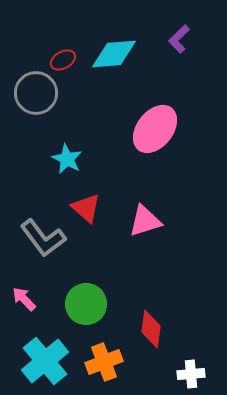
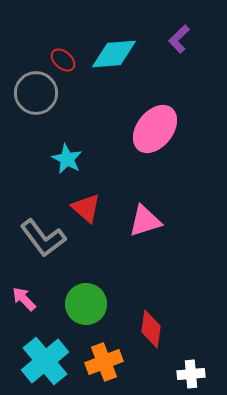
red ellipse: rotated 70 degrees clockwise
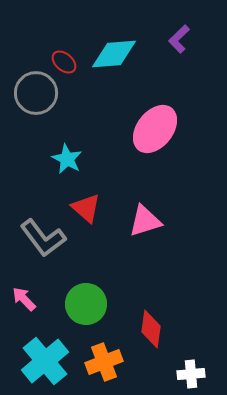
red ellipse: moved 1 px right, 2 px down
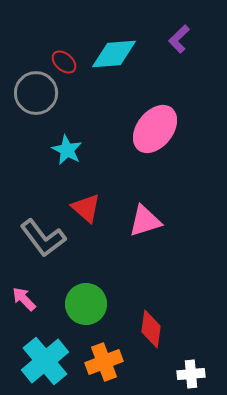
cyan star: moved 9 px up
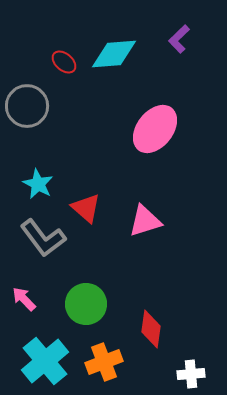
gray circle: moved 9 px left, 13 px down
cyan star: moved 29 px left, 34 px down
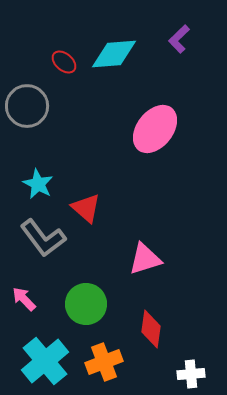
pink triangle: moved 38 px down
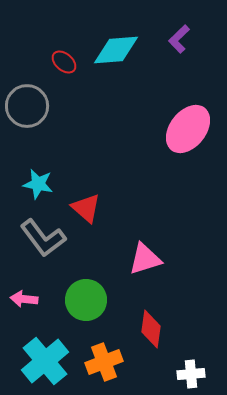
cyan diamond: moved 2 px right, 4 px up
pink ellipse: moved 33 px right
cyan star: rotated 16 degrees counterclockwise
pink arrow: rotated 40 degrees counterclockwise
green circle: moved 4 px up
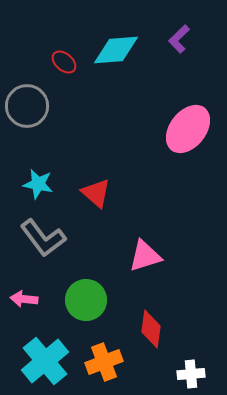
red triangle: moved 10 px right, 15 px up
pink triangle: moved 3 px up
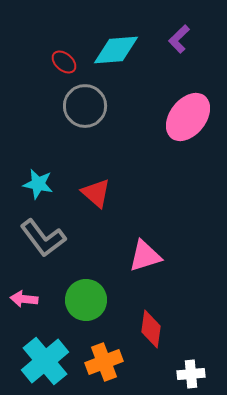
gray circle: moved 58 px right
pink ellipse: moved 12 px up
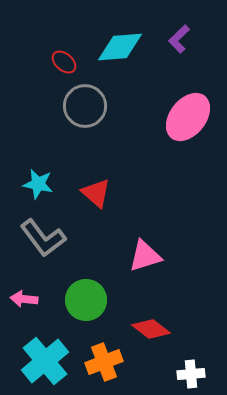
cyan diamond: moved 4 px right, 3 px up
red diamond: rotated 60 degrees counterclockwise
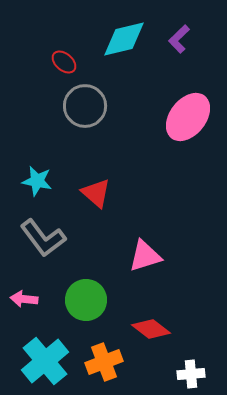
cyan diamond: moved 4 px right, 8 px up; rotated 9 degrees counterclockwise
cyan star: moved 1 px left, 3 px up
